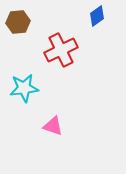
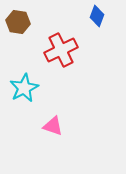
blue diamond: rotated 35 degrees counterclockwise
brown hexagon: rotated 15 degrees clockwise
cyan star: rotated 20 degrees counterclockwise
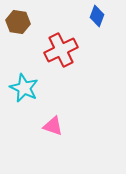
cyan star: rotated 20 degrees counterclockwise
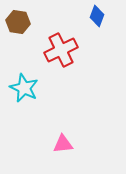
pink triangle: moved 10 px right, 18 px down; rotated 25 degrees counterclockwise
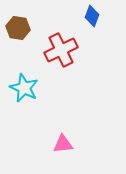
blue diamond: moved 5 px left
brown hexagon: moved 6 px down
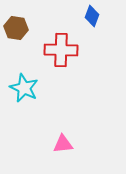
brown hexagon: moved 2 px left
red cross: rotated 28 degrees clockwise
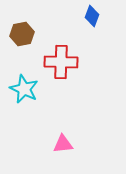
brown hexagon: moved 6 px right, 6 px down; rotated 20 degrees counterclockwise
red cross: moved 12 px down
cyan star: moved 1 px down
